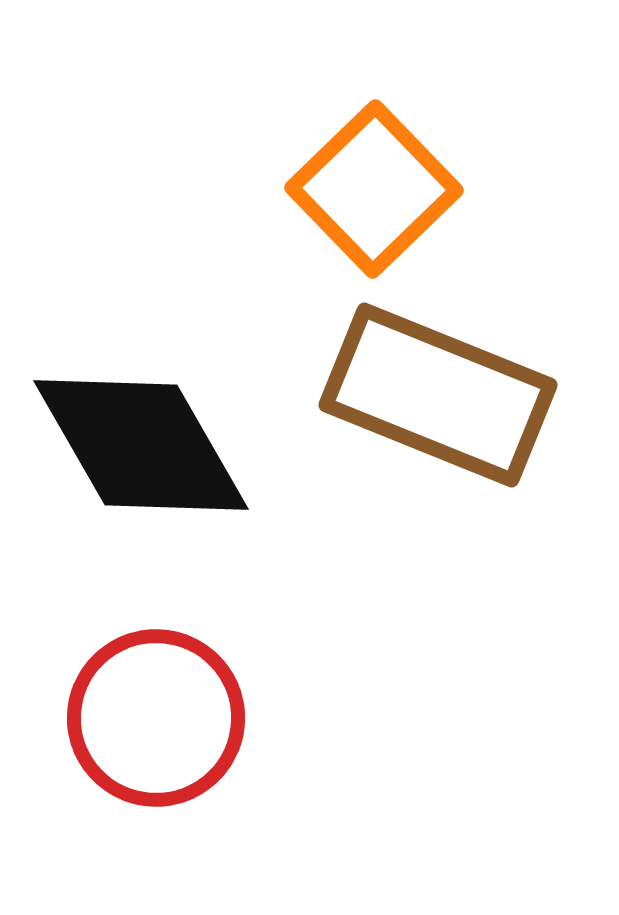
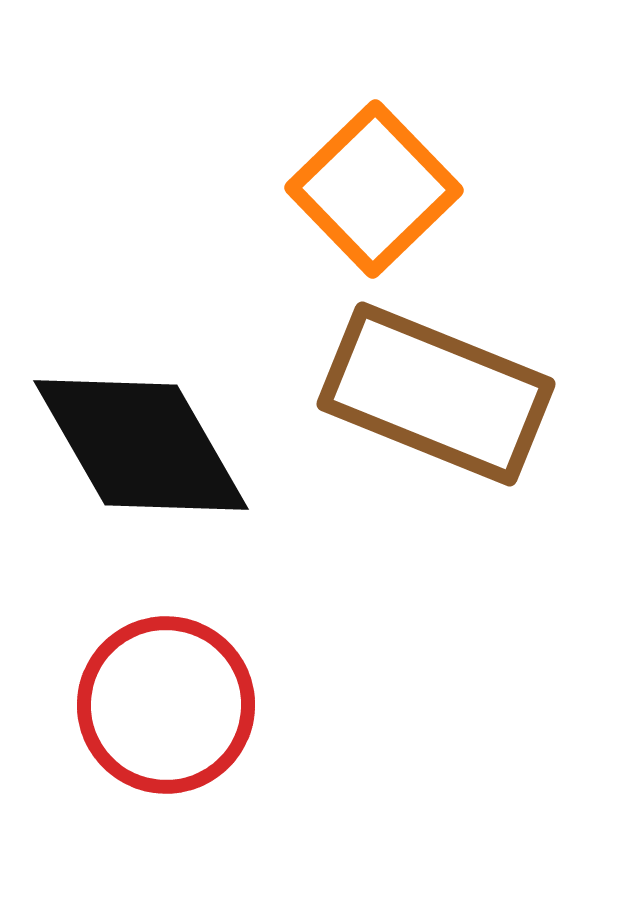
brown rectangle: moved 2 px left, 1 px up
red circle: moved 10 px right, 13 px up
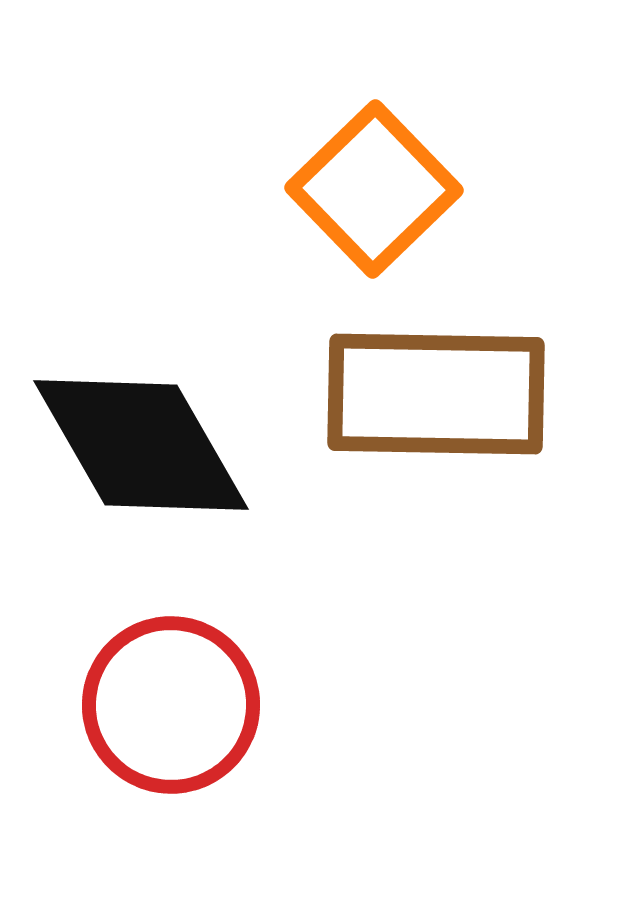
brown rectangle: rotated 21 degrees counterclockwise
red circle: moved 5 px right
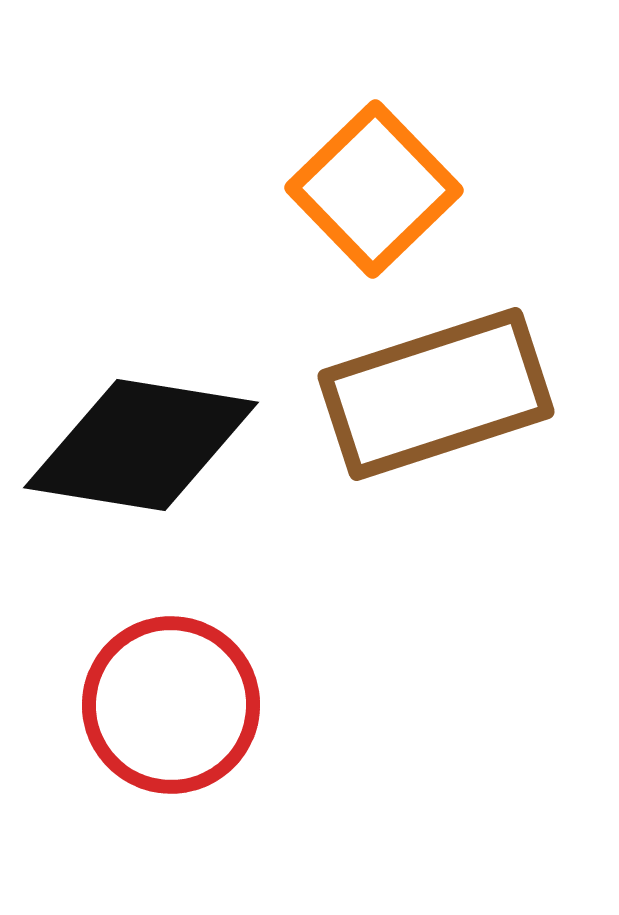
brown rectangle: rotated 19 degrees counterclockwise
black diamond: rotated 51 degrees counterclockwise
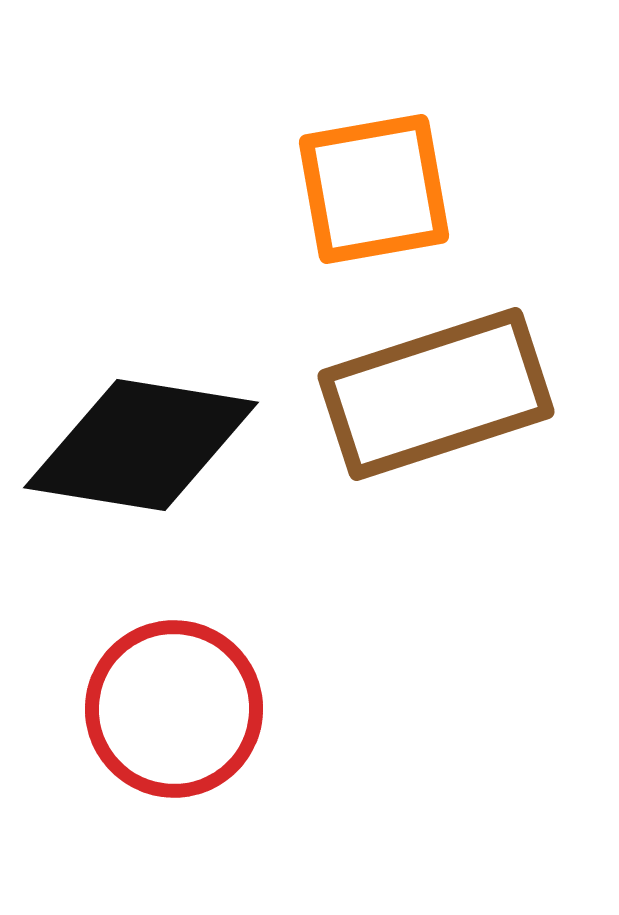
orange square: rotated 34 degrees clockwise
red circle: moved 3 px right, 4 px down
